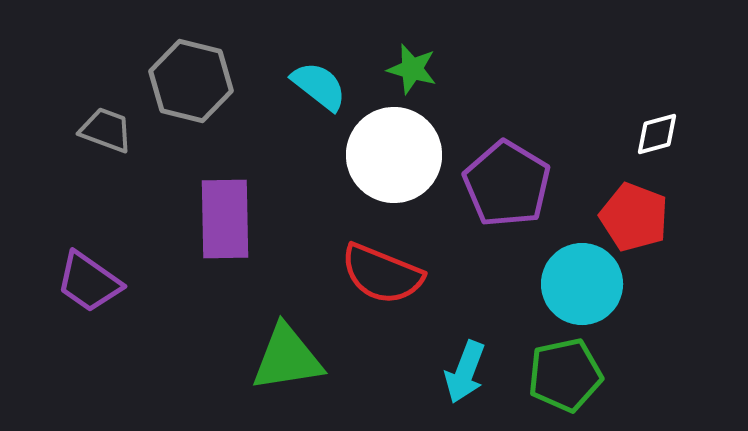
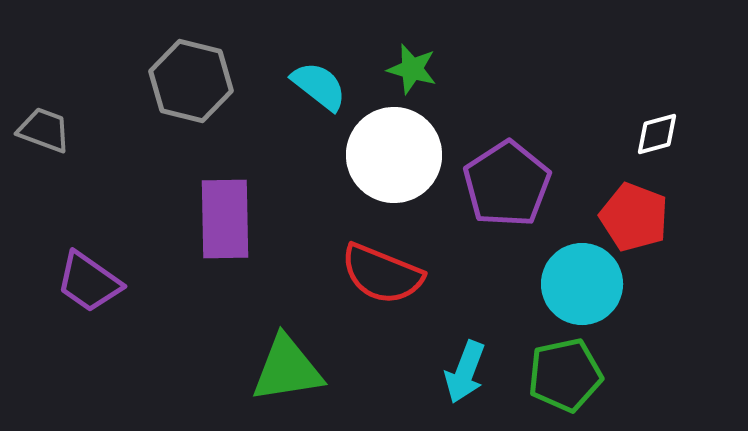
gray trapezoid: moved 62 px left
purple pentagon: rotated 8 degrees clockwise
green triangle: moved 11 px down
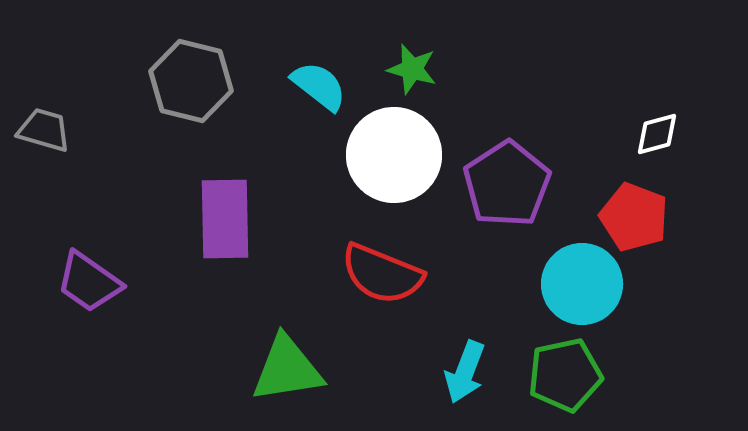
gray trapezoid: rotated 4 degrees counterclockwise
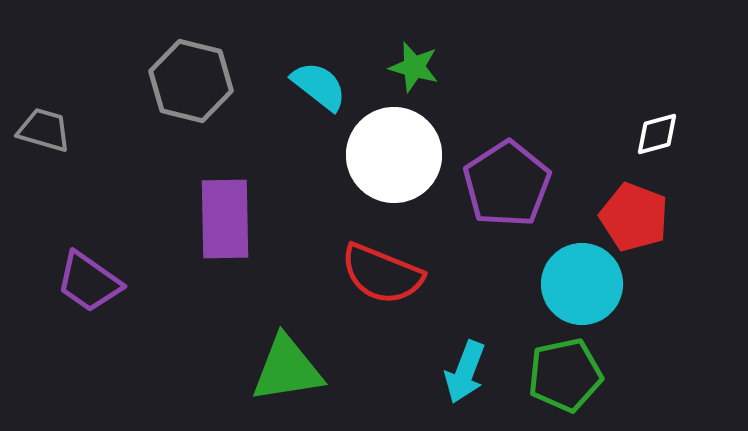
green star: moved 2 px right, 2 px up
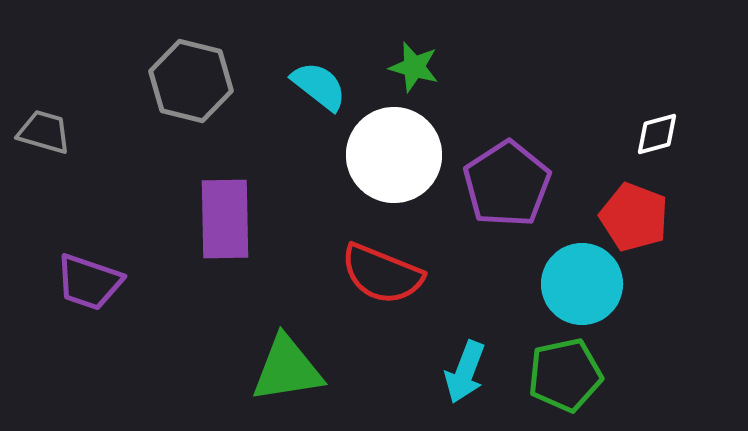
gray trapezoid: moved 2 px down
purple trapezoid: rotated 16 degrees counterclockwise
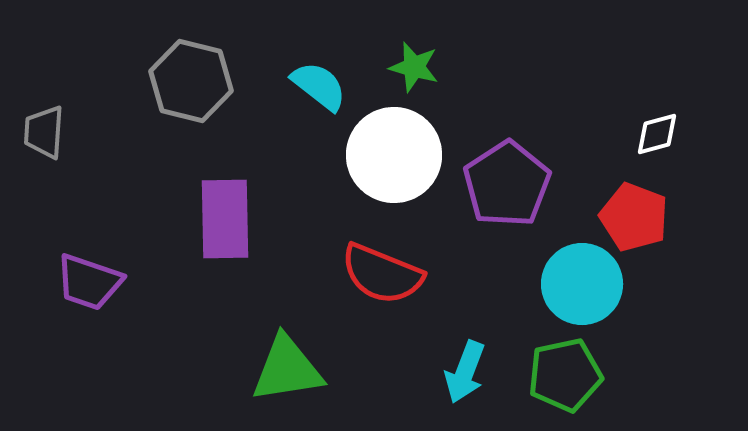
gray trapezoid: rotated 102 degrees counterclockwise
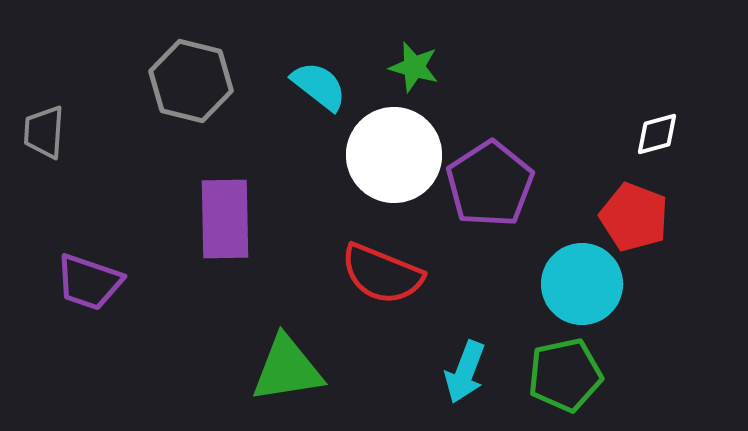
purple pentagon: moved 17 px left
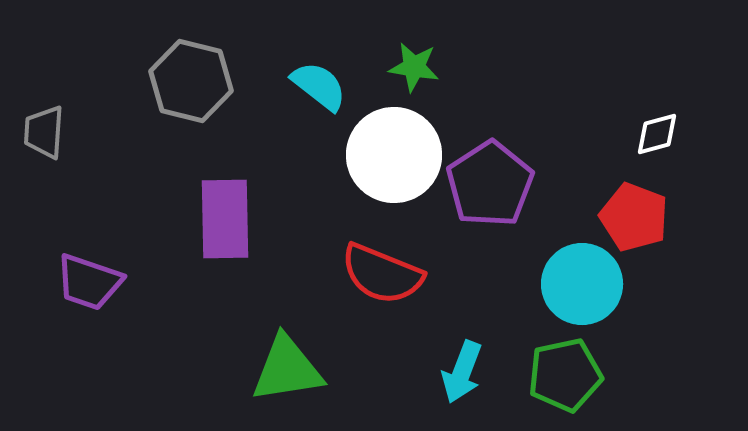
green star: rotated 6 degrees counterclockwise
cyan arrow: moved 3 px left
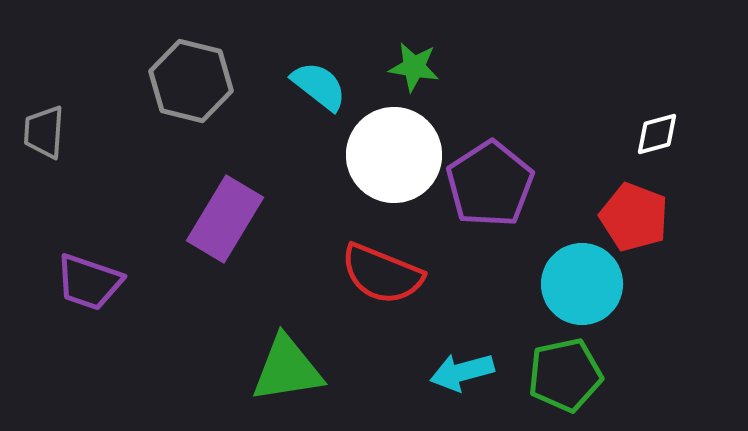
purple rectangle: rotated 32 degrees clockwise
cyan arrow: rotated 54 degrees clockwise
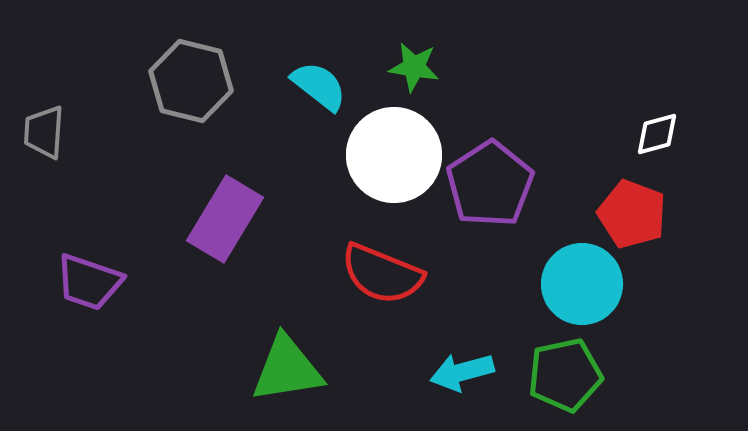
red pentagon: moved 2 px left, 3 px up
